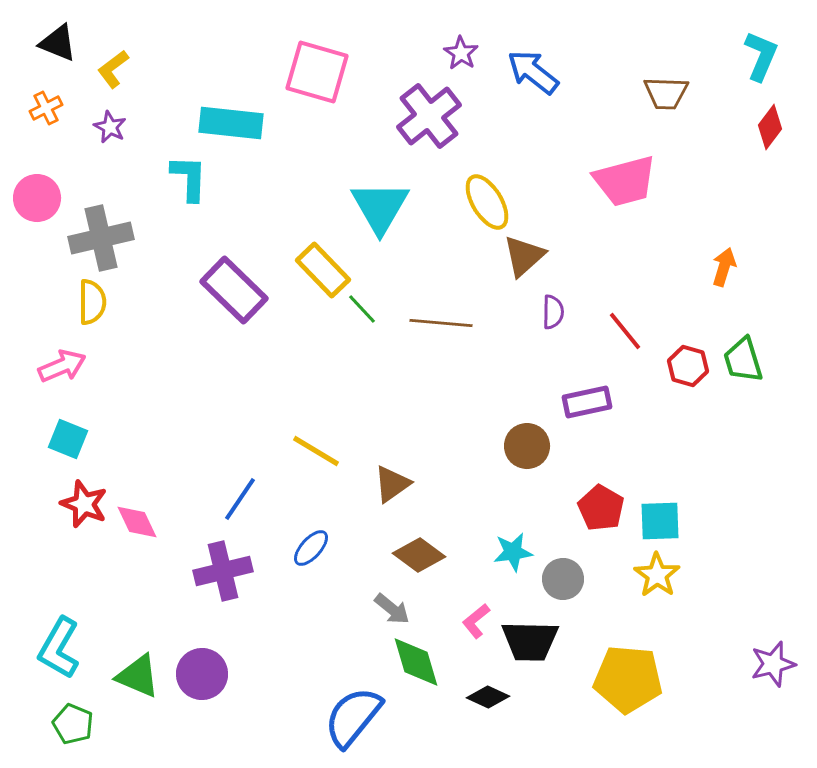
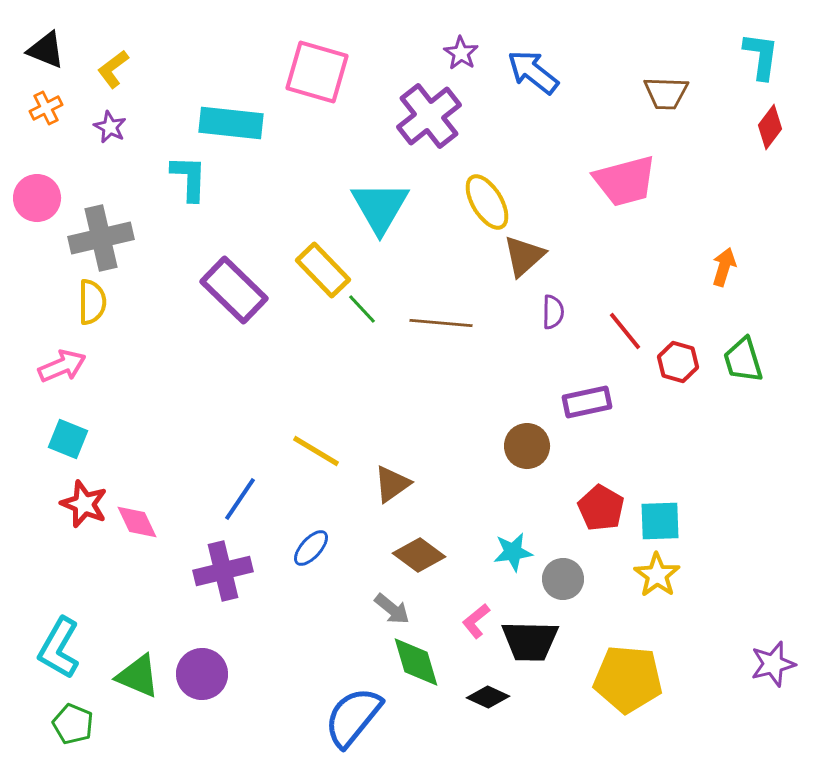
black triangle at (58, 43): moved 12 px left, 7 px down
cyan L-shape at (761, 56): rotated 15 degrees counterclockwise
red hexagon at (688, 366): moved 10 px left, 4 px up
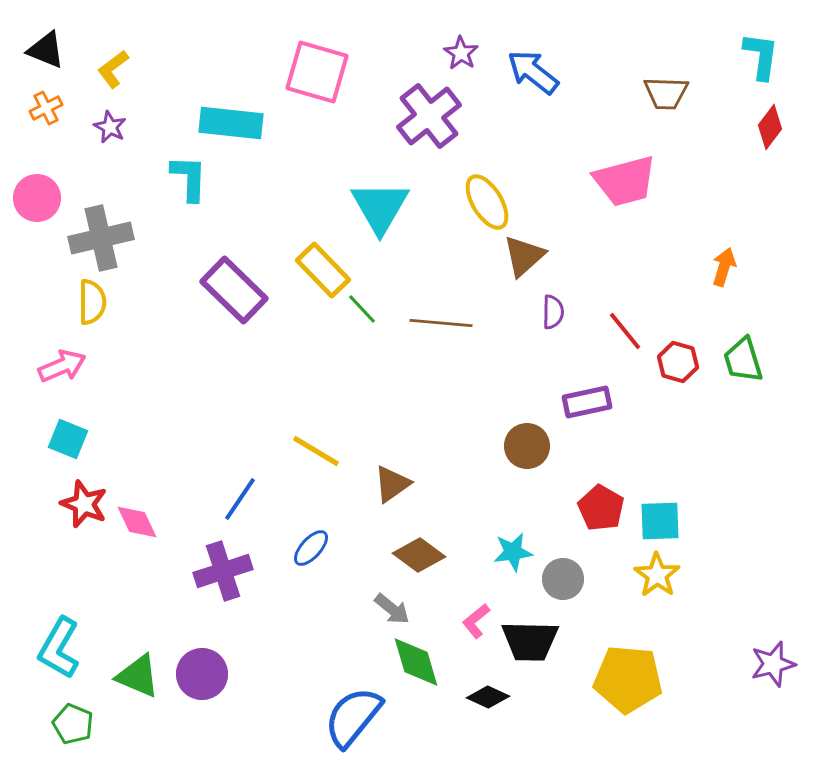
purple cross at (223, 571): rotated 4 degrees counterclockwise
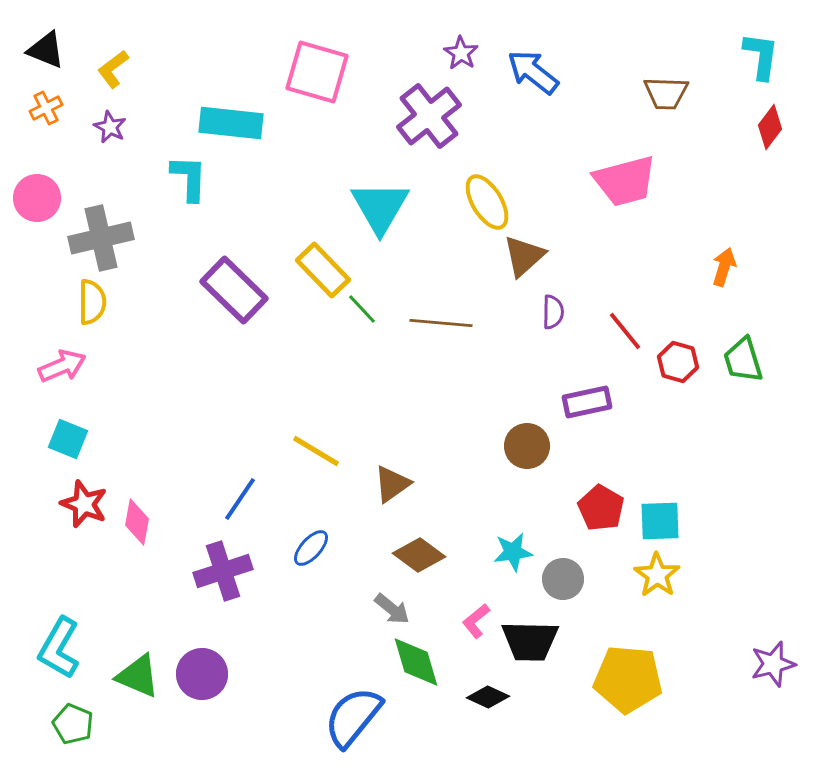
pink diamond at (137, 522): rotated 36 degrees clockwise
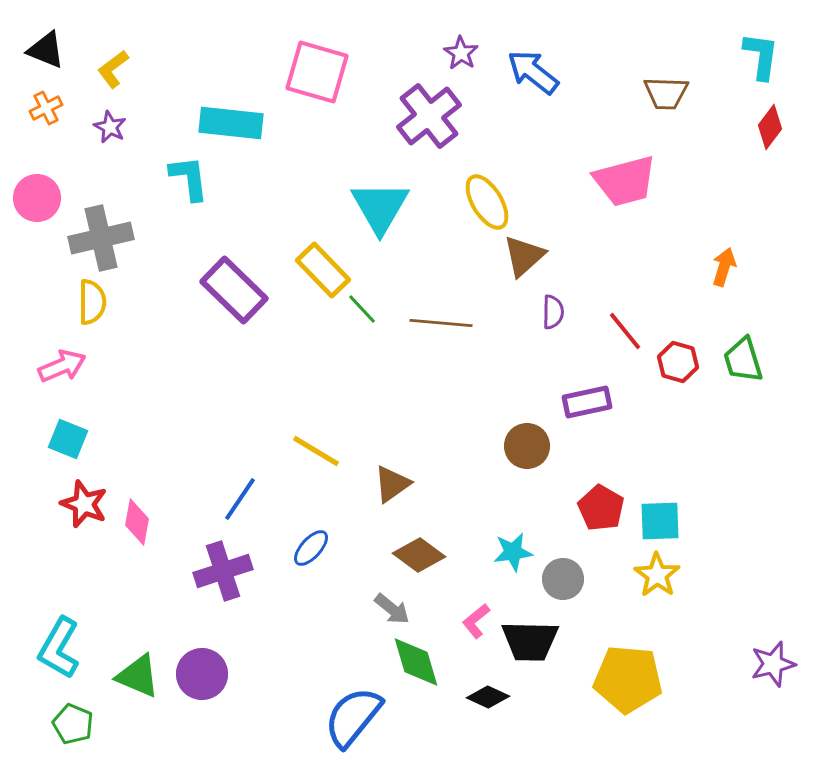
cyan L-shape at (189, 178): rotated 9 degrees counterclockwise
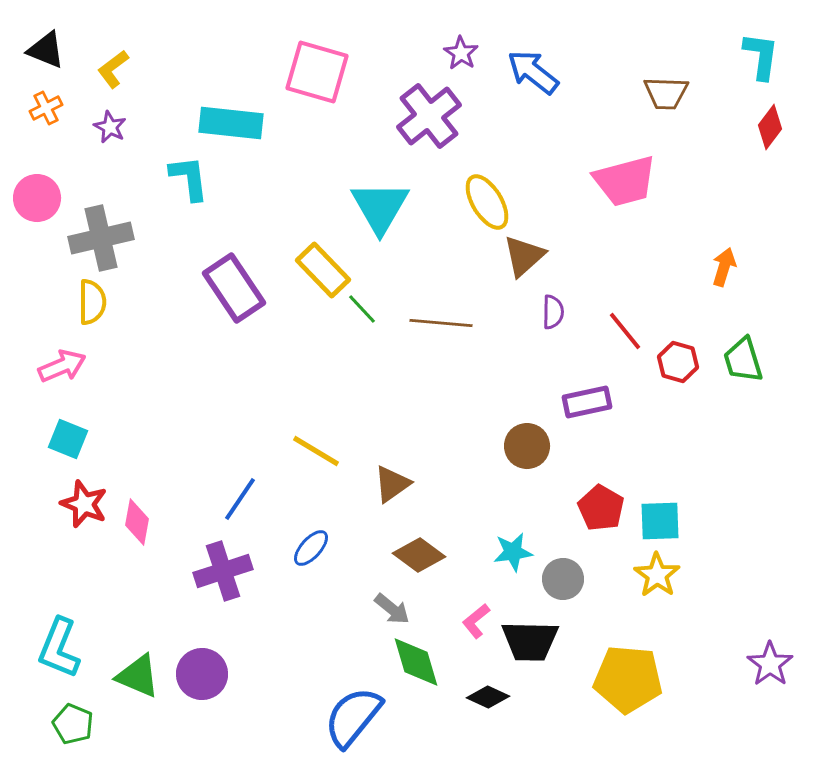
purple rectangle at (234, 290): moved 2 px up; rotated 12 degrees clockwise
cyan L-shape at (59, 648): rotated 8 degrees counterclockwise
purple star at (773, 664): moved 3 px left; rotated 21 degrees counterclockwise
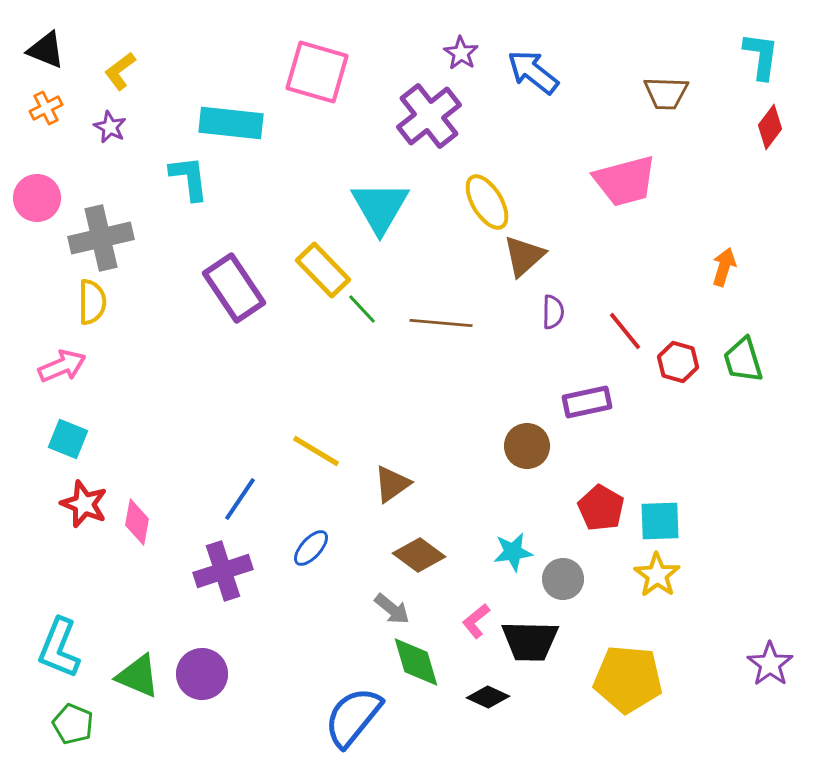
yellow L-shape at (113, 69): moved 7 px right, 2 px down
